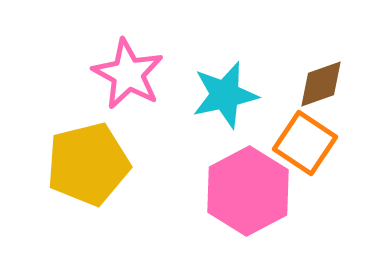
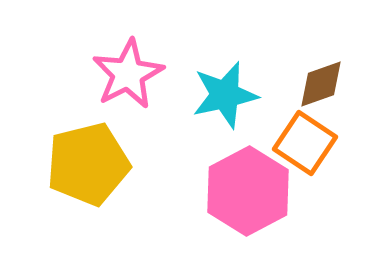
pink star: rotated 16 degrees clockwise
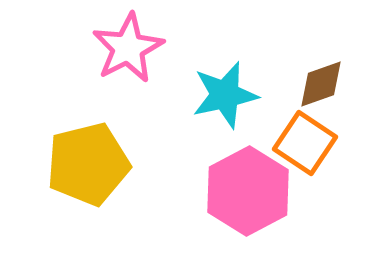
pink star: moved 26 px up
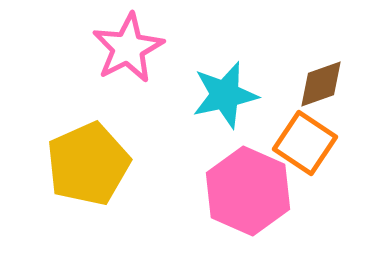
yellow pentagon: rotated 10 degrees counterclockwise
pink hexagon: rotated 8 degrees counterclockwise
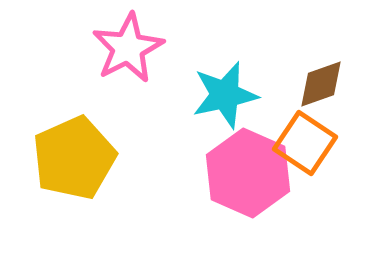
yellow pentagon: moved 14 px left, 6 px up
pink hexagon: moved 18 px up
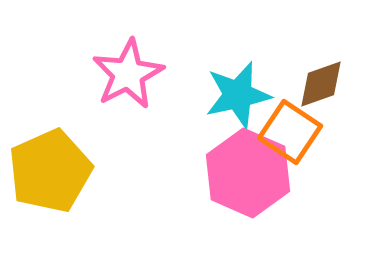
pink star: moved 26 px down
cyan star: moved 13 px right
orange square: moved 15 px left, 11 px up
yellow pentagon: moved 24 px left, 13 px down
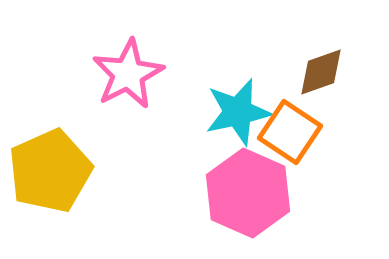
brown diamond: moved 12 px up
cyan star: moved 17 px down
pink hexagon: moved 20 px down
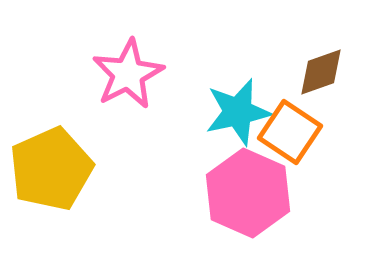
yellow pentagon: moved 1 px right, 2 px up
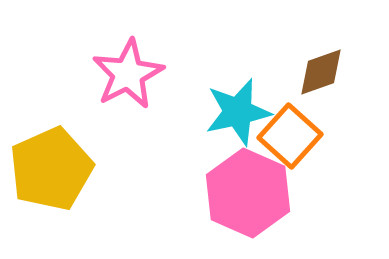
orange square: moved 4 px down; rotated 8 degrees clockwise
